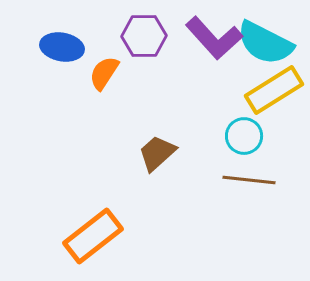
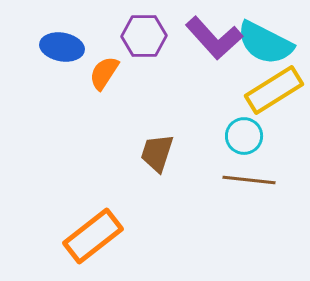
brown trapezoid: rotated 30 degrees counterclockwise
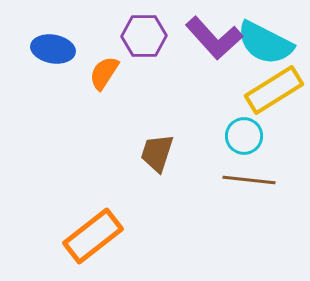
blue ellipse: moved 9 px left, 2 px down
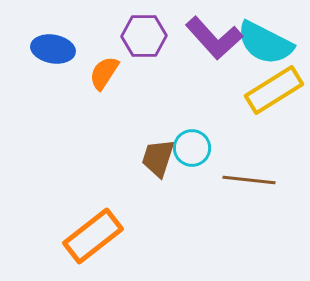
cyan circle: moved 52 px left, 12 px down
brown trapezoid: moved 1 px right, 5 px down
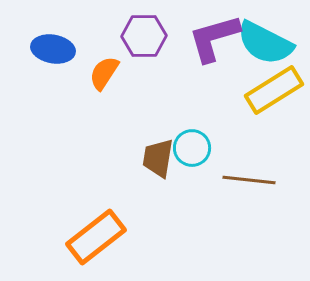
purple L-shape: rotated 116 degrees clockwise
brown trapezoid: rotated 9 degrees counterclockwise
orange rectangle: moved 3 px right, 1 px down
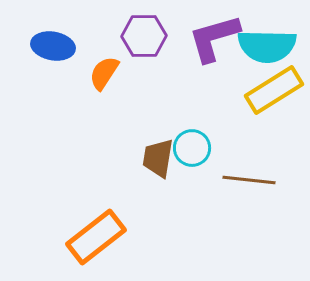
cyan semicircle: moved 2 px right, 3 px down; rotated 26 degrees counterclockwise
blue ellipse: moved 3 px up
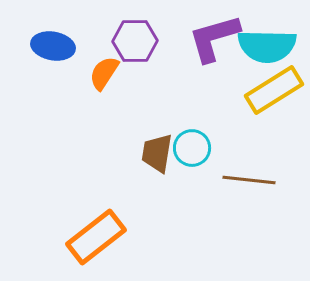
purple hexagon: moved 9 px left, 5 px down
brown trapezoid: moved 1 px left, 5 px up
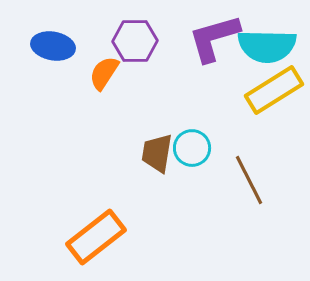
brown line: rotated 57 degrees clockwise
